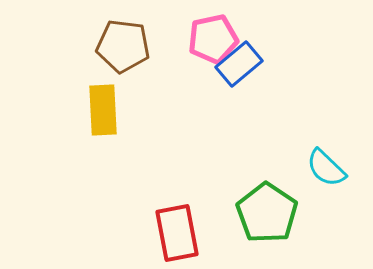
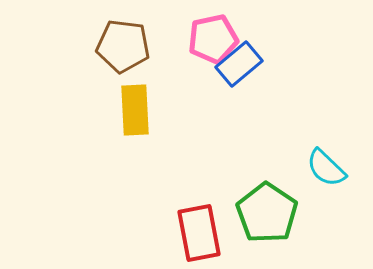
yellow rectangle: moved 32 px right
red rectangle: moved 22 px right
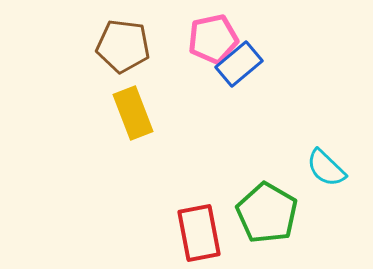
yellow rectangle: moved 2 px left, 3 px down; rotated 18 degrees counterclockwise
green pentagon: rotated 4 degrees counterclockwise
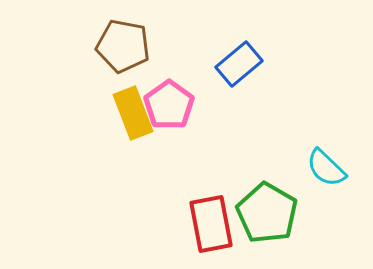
pink pentagon: moved 44 px left, 66 px down; rotated 24 degrees counterclockwise
brown pentagon: rotated 4 degrees clockwise
red rectangle: moved 12 px right, 9 px up
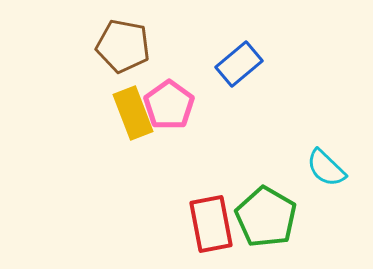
green pentagon: moved 1 px left, 4 px down
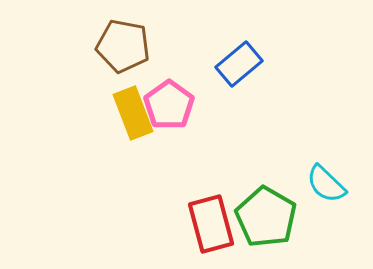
cyan semicircle: moved 16 px down
red rectangle: rotated 4 degrees counterclockwise
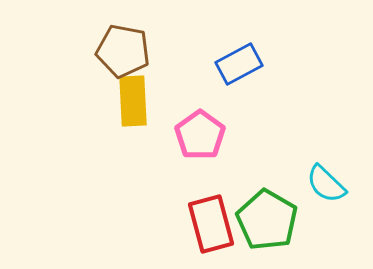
brown pentagon: moved 5 px down
blue rectangle: rotated 12 degrees clockwise
pink pentagon: moved 31 px right, 30 px down
yellow rectangle: moved 12 px up; rotated 18 degrees clockwise
green pentagon: moved 1 px right, 3 px down
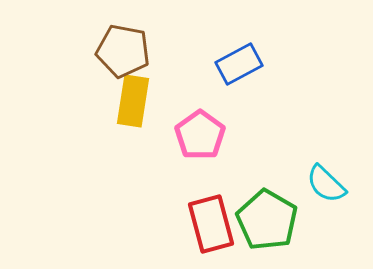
yellow rectangle: rotated 12 degrees clockwise
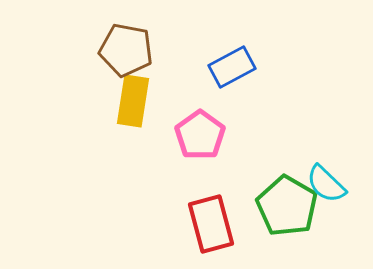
brown pentagon: moved 3 px right, 1 px up
blue rectangle: moved 7 px left, 3 px down
green pentagon: moved 20 px right, 14 px up
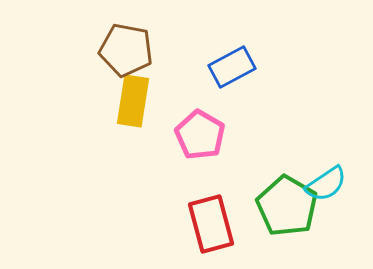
pink pentagon: rotated 6 degrees counterclockwise
cyan semicircle: rotated 78 degrees counterclockwise
